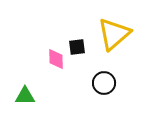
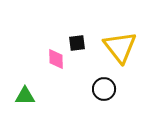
yellow triangle: moved 6 px right, 13 px down; rotated 27 degrees counterclockwise
black square: moved 4 px up
black circle: moved 6 px down
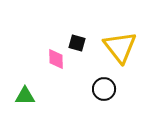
black square: rotated 24 degrees clockwise
